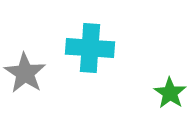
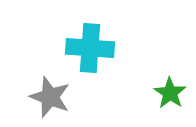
gray star: moved 25 px right, 24 px down; rotated 12 degrees counterclockwise
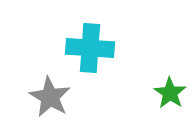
gray star: rotated 9 degrees clockwise
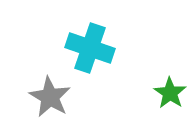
cyan cross: rotated 15 degrees clockwise
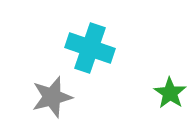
gray star: moved 2 px right; rotated 27 degrees clockwise
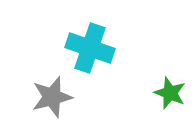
green star: rotated 12 degrees counterclockwise
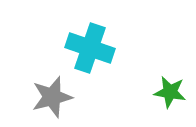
green star: moved 1 px up; rotated 12 degrees counterclockwise
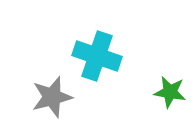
cyan cross: moved 7 px right, 8 px down
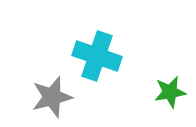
green star: rotated 20 degrees counterclockwise
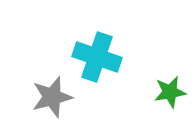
cyan cross: moved 1 px down
